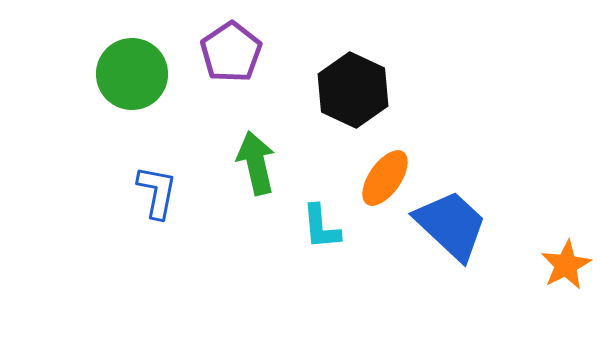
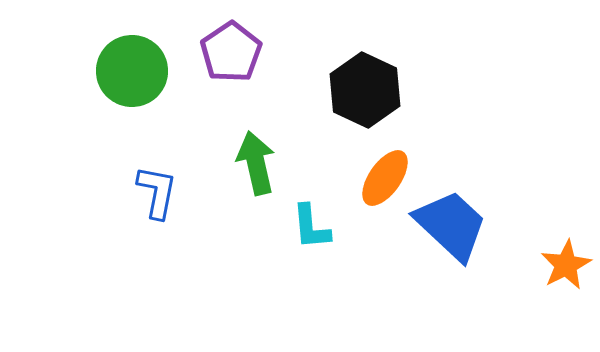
green circle: moved 3 px up
black hexagon: moved 12 px right
cyan L-shape: moved 10 px left
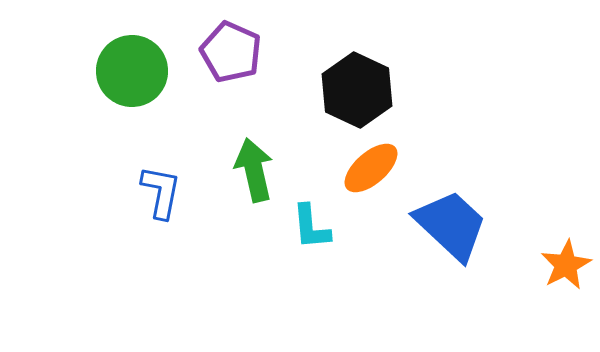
purple pentagon: rotated 14 degrees counterclockwise
black hexagon: moved 8 px left
green arrow: moved 2 px left, 7 px down
orange ellipse: moved 14 px left, 10 px up; rotated 14 degrees clockwise
blue L-shape: moved 4 px right
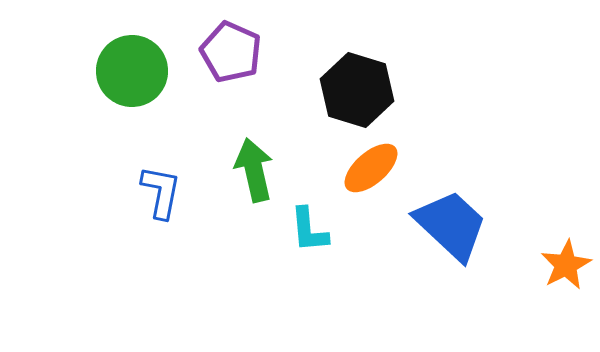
black hexagon: rotated 8 degrees counterclockwise
cyan L-shape: moved 2 px left, 3 px down
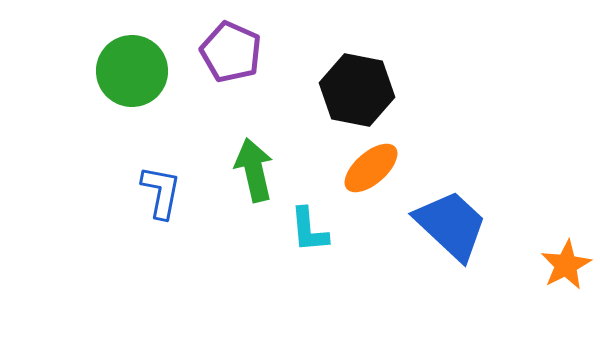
black hexagon: rotated 6 degrees counterclockwise
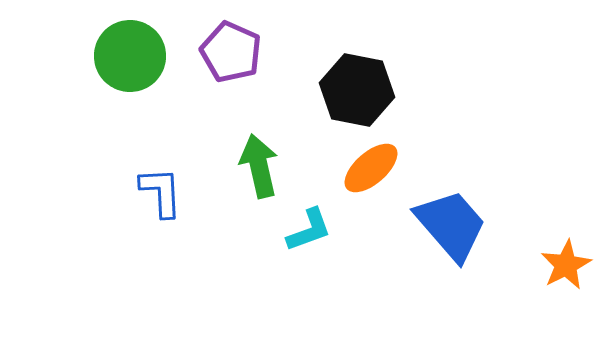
green circle: moved 2 px left, 15 px up
green arrow: moved 5 px right, 4 px up
blue L-shape: rotated 14 degrees counterclockwise
blue trapezoid: rotated 6 degrees clockwise
cyan L-shape: rotated 105 degrees counterclockwise
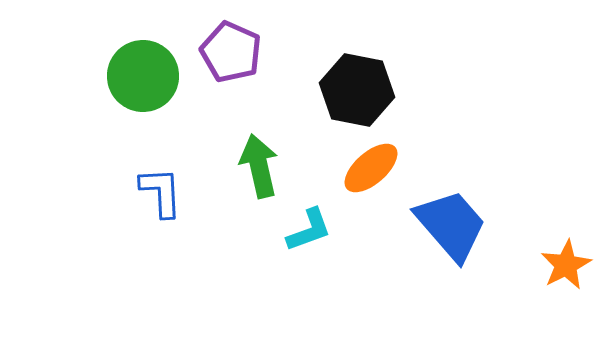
green circle: moved 13 px right, 20 px down
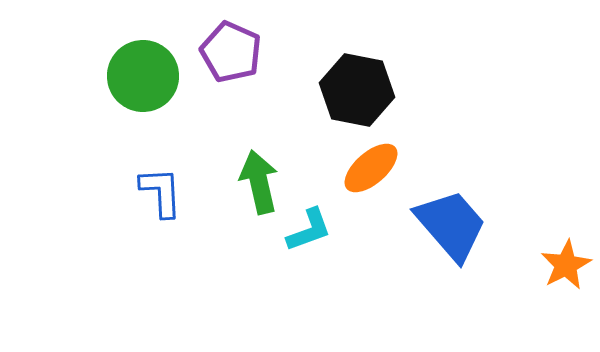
green arrow: moved 16 px down
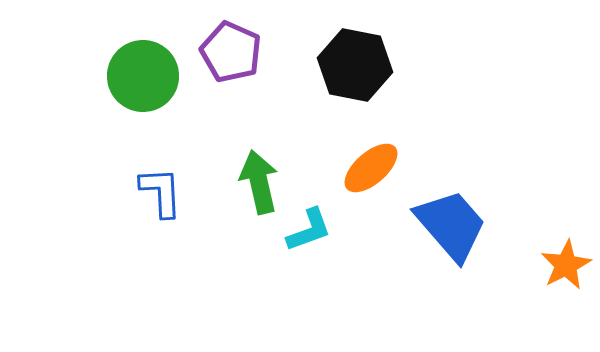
black hexagon: moved 2 px left, 25 px up
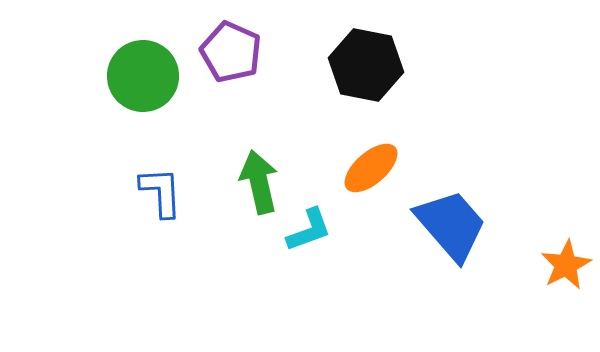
black hexagon: moved 11 px right
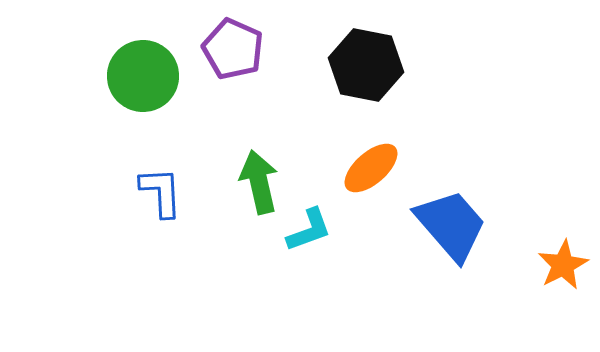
purple pentagon: moved 2 px right, 3 px up
orange star: moved 3 px left
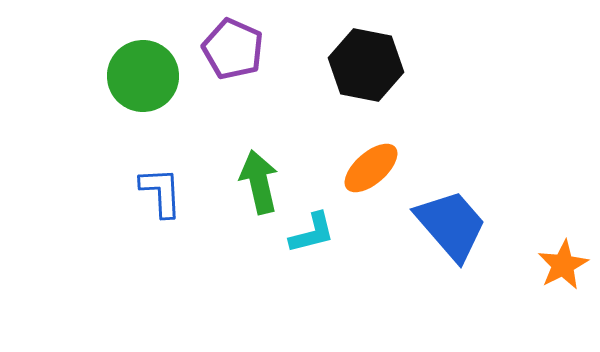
cyan L-shape: moved 3 px right, 3 px down; rotated 6 degrees clockwise
